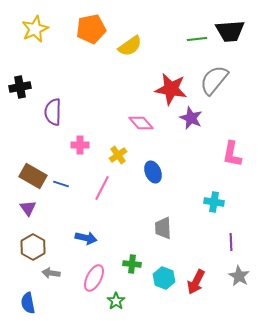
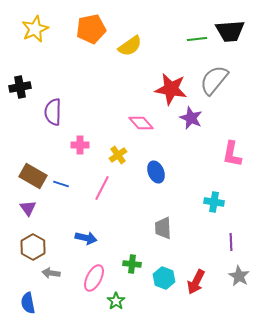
blue ellipse: moved 3 px right
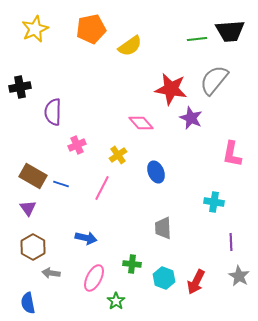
pink cross: moved 3 px left; rotated 24 degrees counterclockwise
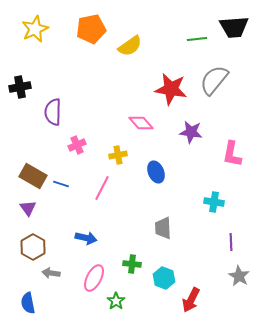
black trapezoid: moved 4 px right, 4 px up
purple star: moved 14 px down; rotated 15 degrees counterclockwise
yellow cross: rotated 24 degrees clockwise
red arrow: moved 5 px left, 18 px down
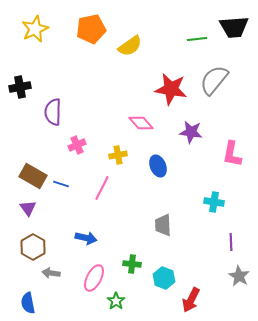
blue ellipse: moved 2 px right, 6 px up
gray trapezoid: moved 3 px up
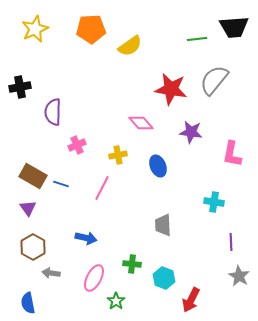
orange pentagon: rotated 8 degrees clockwise
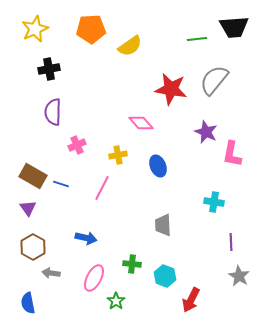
black cross: moved 29 px right, 18 px up
purple star: moved 15 px right; rotated 15 degrees clockwise
cyan hexagon: moved 1 px right, 2 px up
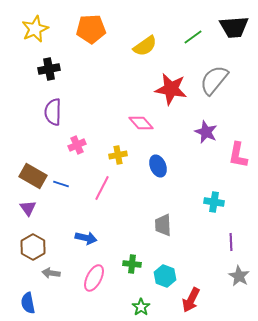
green line: moved 4 px left, 2 px up; rotated 30 degrees counterclockwise
yellow semicircle: moved 15 px right
pink L-shape: moved 6 px right, 1 px down
green star: moved 25 px right, 6 px down
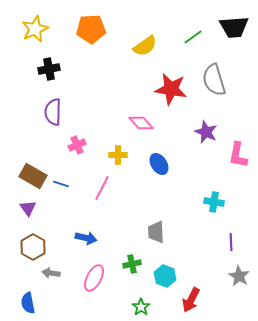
gray semicircle: rotated 56 degrees counterclockwise
yellow cross: rotated 12 degrees clockwise
blue ellipse: moved 1 px right, 2 px up; rotated 10 degrees counterclockwise
gray trapezoid: moved 7 px left, 7 px down
green cross: rotated 18 degrees counterclockwise
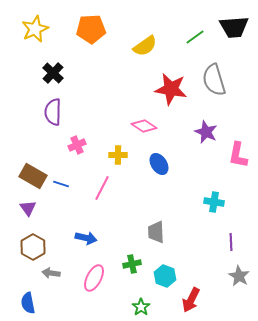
green line: moved 2 px right
black cross: moved 4 px right, 4 px down; rotated 35 degrees counterclockwise
pink diamond: moved 3 px right, 3 px down; rotated 15 degrees counterclockwise
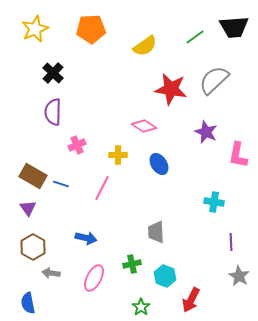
gray semicircle: rotated 64 degrees clockwise
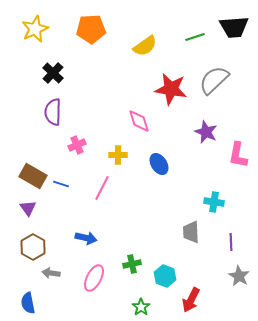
green line: rotated 18 degrees clockwise
pink diamond: moved 5 px left, 5 px up; rotated 40 degrees clockwise
gray trapezoid: moved 35 px right
